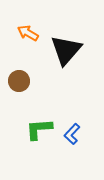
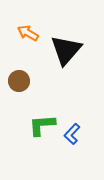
green L-shape: moved 3 px right, 4 px up
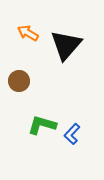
black triangle: moved 5 px up
green L-shape: rotated 20 degrees clockwise
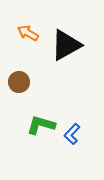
black triangle: rotated 20 degrees clockwise
brown circle: moved 1 px down
green L-shape: moved 1 px left
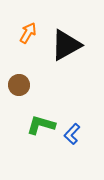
orange arrow: rotated 90 degrees clockwise
brown circle: moved 3 px down
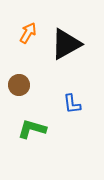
black triangle: moved 1 px up
green L-shape: moved 9 px left, 4 px down
blue L-shape: moved 30 px up; rotated 50 degrees counterclockwise
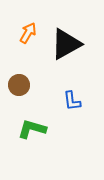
blue L-shape: moved 3 px up
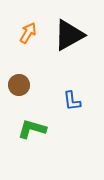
black triangle: moved 3 px right, 9 px up
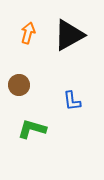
orange arrow: rotated 15 degrees counterclockwise
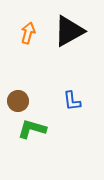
black triangle: moved 4 px up
brown circle: moved 1 px left, 16 px down
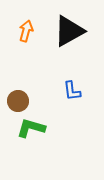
orange arrow: moved 2 px left, 2 px up
blue L-shape: moved 10 px up
green L-shape: moved 1 px left, 1 px up
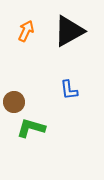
orange arrow: rotated 10 degrees clockwise
blue L-shape: moved 3 px left, 1 px up
brown circle: moved 4 px left, 1 px down
